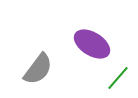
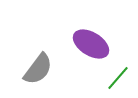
purple ellipse: moved 1 px left
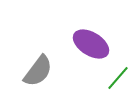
gray semicircle: moved 2 px down
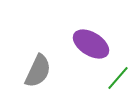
gray semicircle: rotated 12 degrees counterclockwise
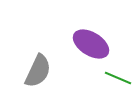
green line: rotated 72 degrees clockwise
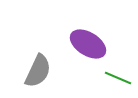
purple ellipse: moved 3 px left
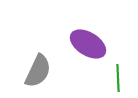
green line: rotated 64 degrees clockwise
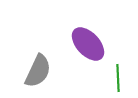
purple ellipse: rotated 15 degrees clockwise
